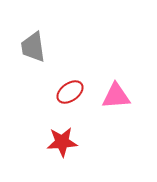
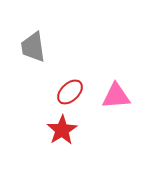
red ellipse: rotated 8 degrees counterclockwise
red star: moved 12 px up; rotated 28 degrees counterclockwise
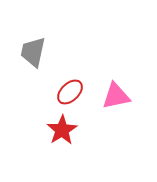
gray trapezoid: moved 5 px down; rotated 20 degrees clockwise
pink triangle: rotated 8 degrees counterclockwise
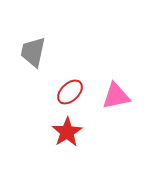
red star: moved 5 px right, 2 px down
